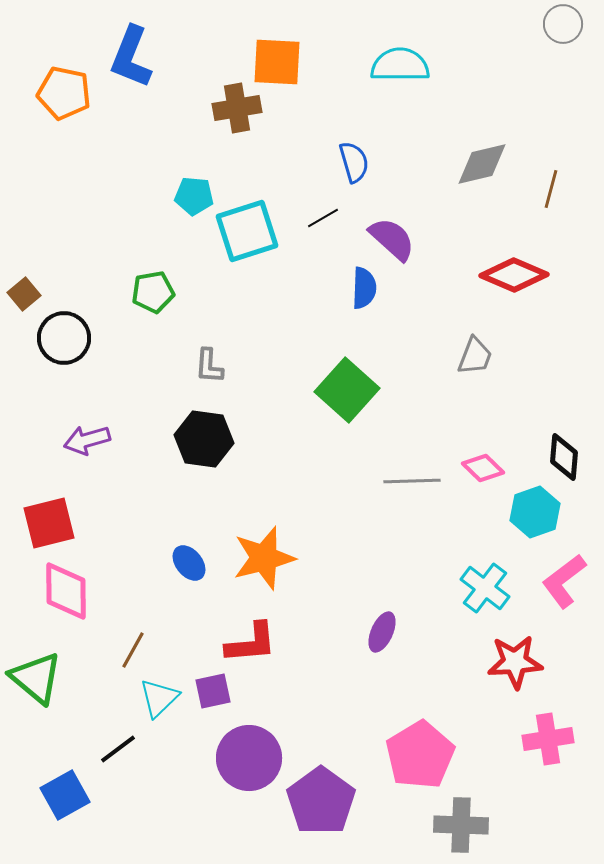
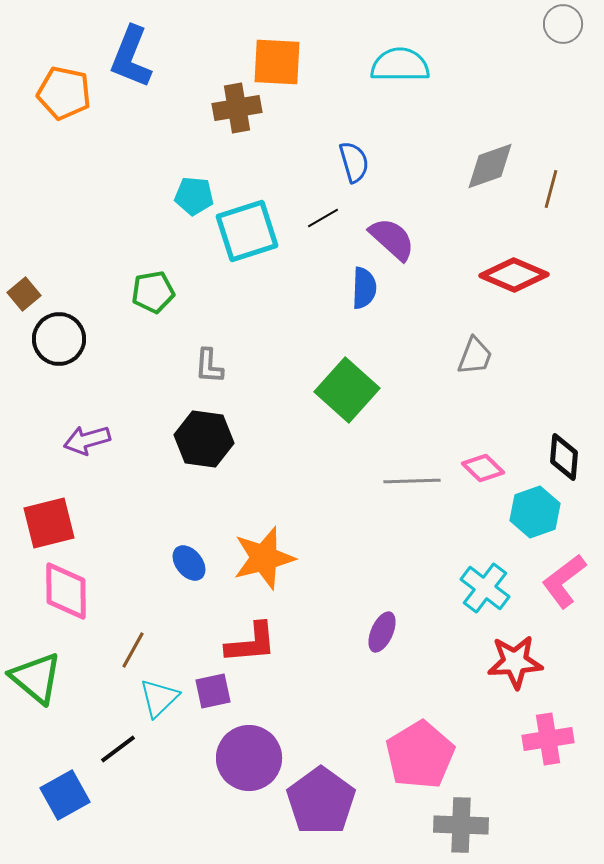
gray diamond at (482, 164): moved 8 px right, 2 px down; rotated 6 degrees counterclockwise
black circle at (64, 338): moved 5 px left, 1 px down
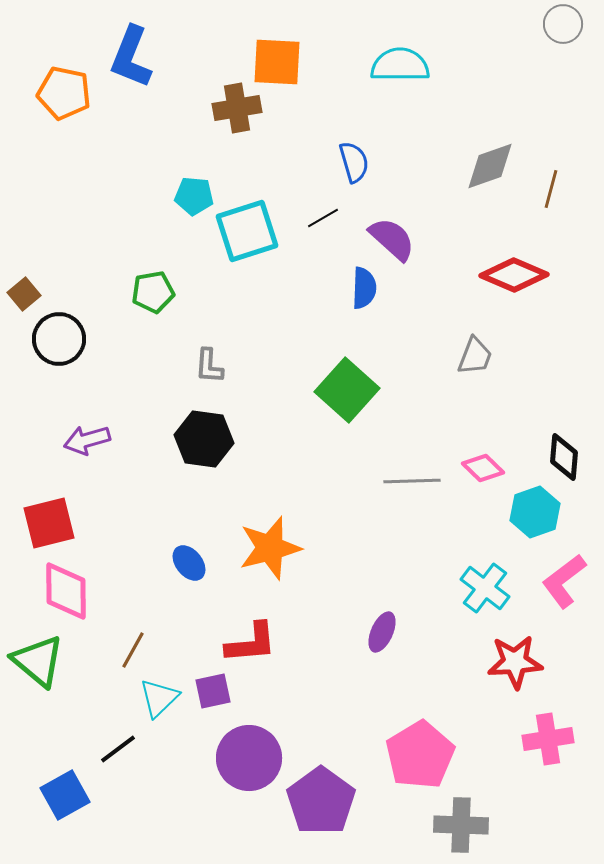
orange star at (264, 558): moved 6 px right, 10 px up
green triangle at (36, 678): moved 2 px right, 17 px up
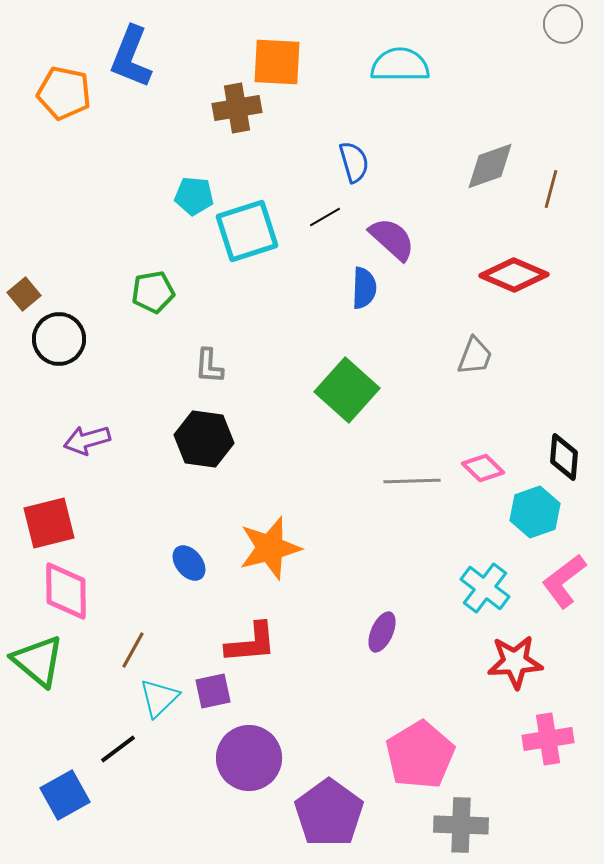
black line at (323, 218): moved 2 px right, 1 px up
purple pentagon at (321, 801): moved 8 px right, 12 px down
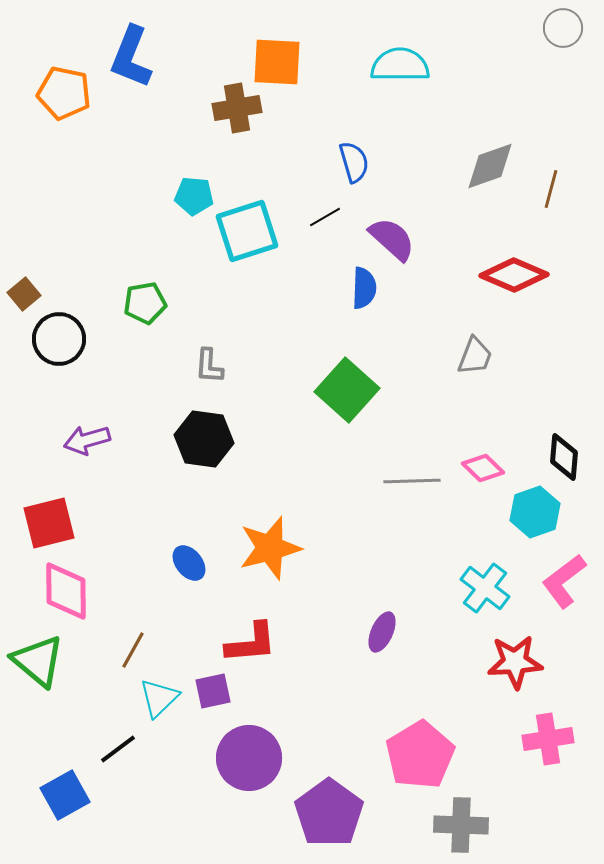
gray circle at (563, 24): moved 4 px down
green pentagon at (153, 292): moved 8 px left, 11 px down
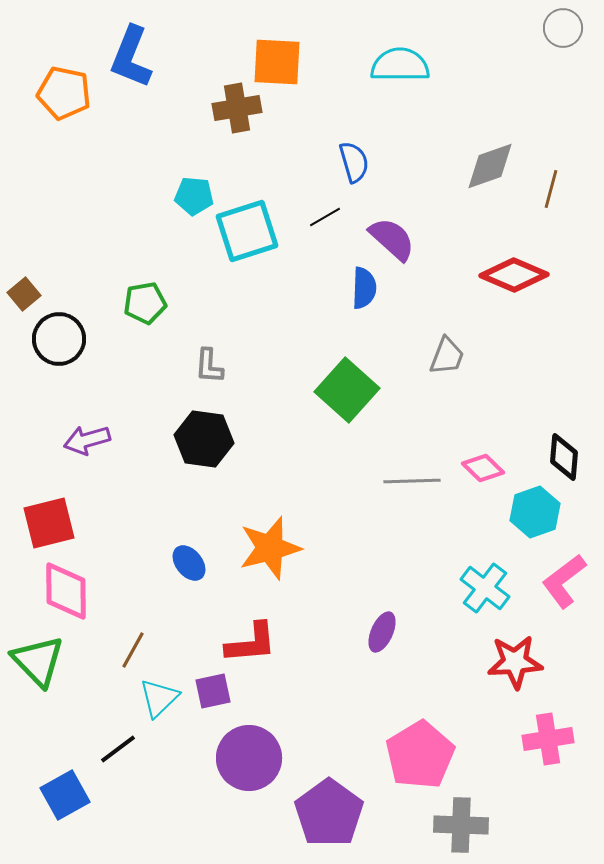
gray trapezoid at (475, 356): moved 28 px left
green triangle at (38, 661): rotated 6 degrees clockwise
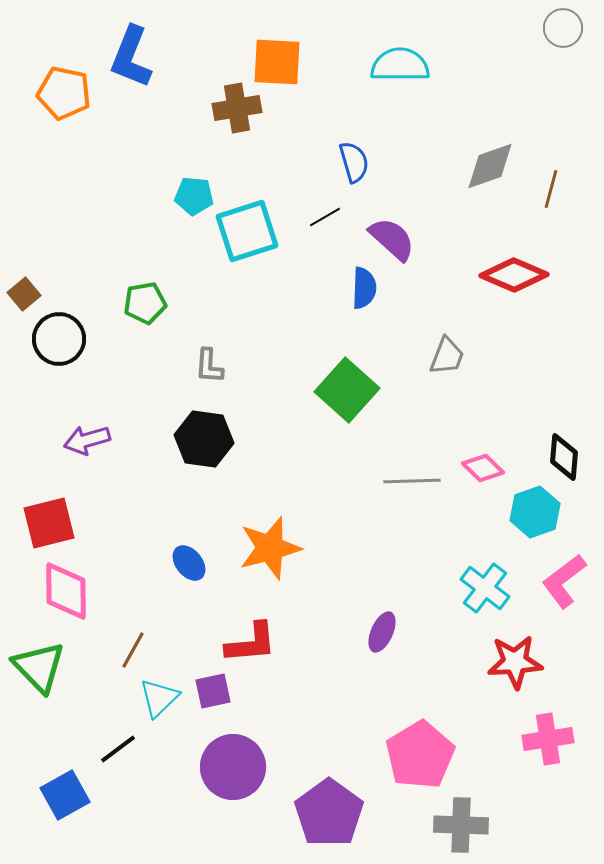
green triangle at (38, 661): moved 1 px right, 6 px down
purple circle at (249, 758): moved 16 px left, 9 px down
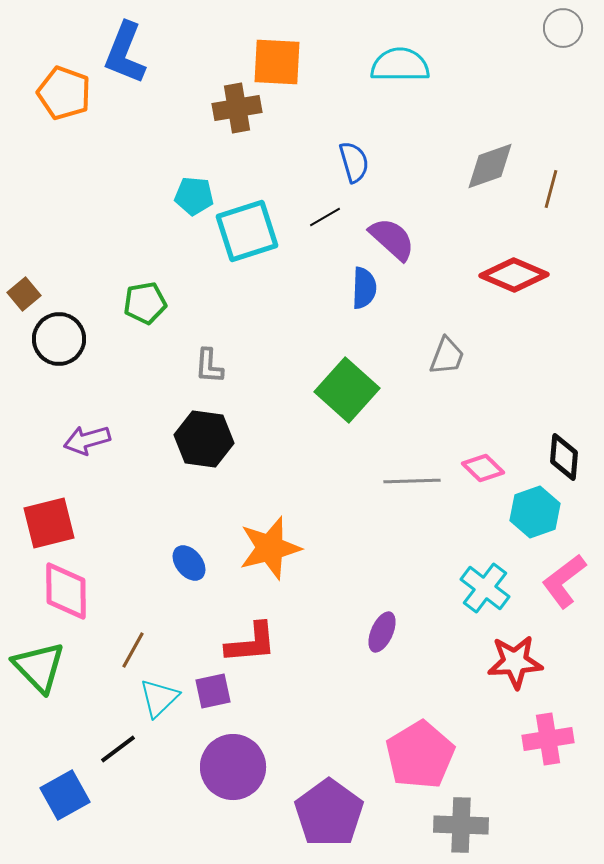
blue L-shape at (131, 57): moved 6 px left, 4 px up
orange pentagon at (64, 93): rotated 8 degrees clockwise
